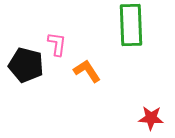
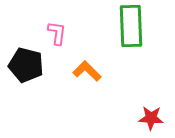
green rectangle: moved 1 px down
pink L-shape: moved 11 px up
orange L-shape: rotated 12 degrees counterclockwise
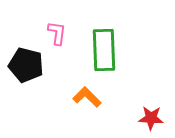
green rectangle: moved 27 px left, 24 px down
orange L-shape: moved 26 px down
